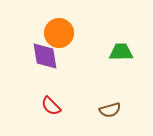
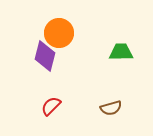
purple diamond: rotated 24 degrees clockwise
red semicircle: rotated 90 degrees clockwise
brown semicircle: moved 1 px right, 2 px up
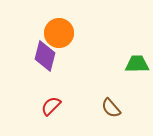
green trapezoid: moved 16 px right, 12 px down
brown semicircle: rotated 65 degrees clockwise
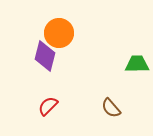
red semicircle: moved 3 px left
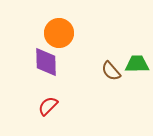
purple diamond: moved 1 px right, 6 px down; rotated 16 degrees counterclockwise
brown semicircle: moved 37 px up
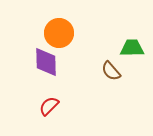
green trapezoid: moved 5 px left, 16 px up
red semicircle: moved 1 px right
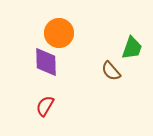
green trapezoid: rotated 110 degrees clockwise
red semicircle: moved 4 px left; rotated 15 degrees counterclockwise
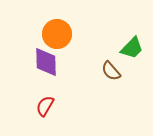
orange circle: moved 2 px left, 1 px down
green trapezoid: rotated 25 degrees clockwise
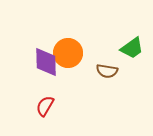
orange circle: moved 11 px right, 19 px down
green trapezoid: rotated 10 degrees clockwise
brown semicircle: moved 4 px left; rotated 40 degrees counterclockwise
